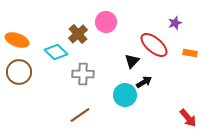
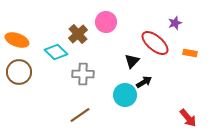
red ellipse: moved 1 px right, 2 px up
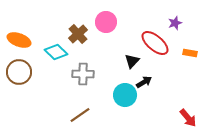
orange ellipse: moved 2 px right
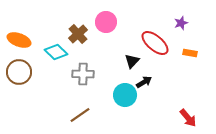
purple star: moved 6 px right
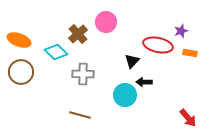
purple star: moved 8 px down
red ellipse: moved 3 px right, 2 px down; rotated 28 degrees counterclockwise
brown circle: moved 2 px right
black arrow: rotated 147 degrees counterclockwise
brown line: rotated 50 degrees clockwise
